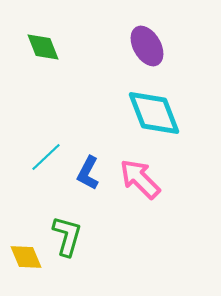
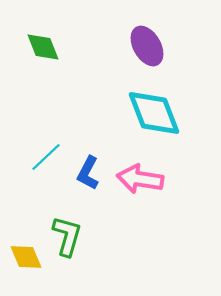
pink arrow: rotated 36 degrees counterclockwise
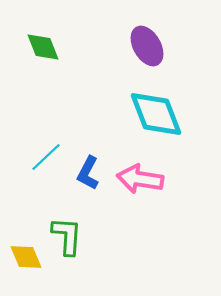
cyan diamond: moved 2 px right, 1 px down
green L-shape: rotated 12 degrees counterclockwise
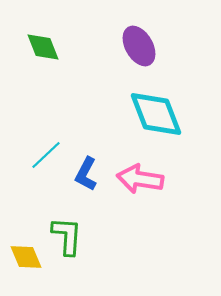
purple ellipse: moved 8 px left
cyan line: moved 2 px up
blue L-shape: moved 2 px left, 1 px down
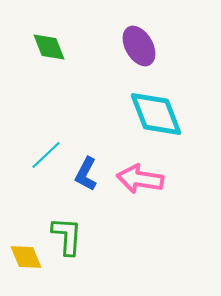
green diamond: moved 6 px right
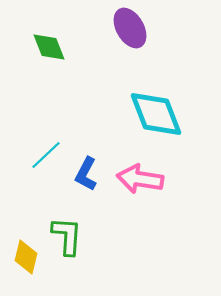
purple ellipse: moved 9 px left, 18 px up
yellow diamond: rotated 36 degrees clockwise
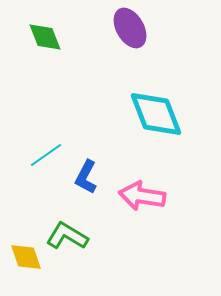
green diamond: moved 4 px left, 10 px up
cyan line: rotated 8 degrees clockwise
blue L-shape: moved 3 px down
pink arrow: moved 2 px right, 17 px down
green L-shape: rotated 63 degrees counterclockwise
yellow diamond: rotated 32 degrees counterclockwise
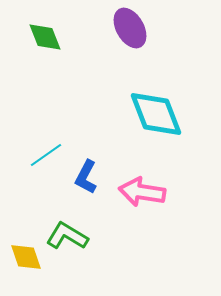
pink arrow: moved 4 px up
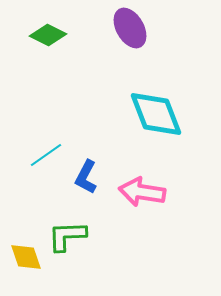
green diamond: moved 3 px right, 2 px up; rotated 42 degrees counterclockwise
green L-shape: rotated 33 degrees counterclockwise
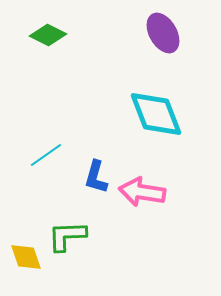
purple ellipse: moved 33 px right, 5 px down
blue L-shape: moved 10 px right; rotated 12 degrees counterclockwise
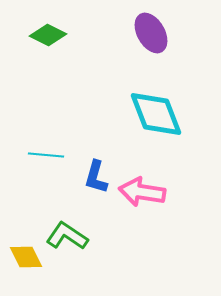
purple ellipse: moved 12 px left
cyan line: rotated 40 degrees clockwise
green L-shape: rotated 36 degrees clockwise
yellow diamond: rotated 8 degrees counterclockwise
